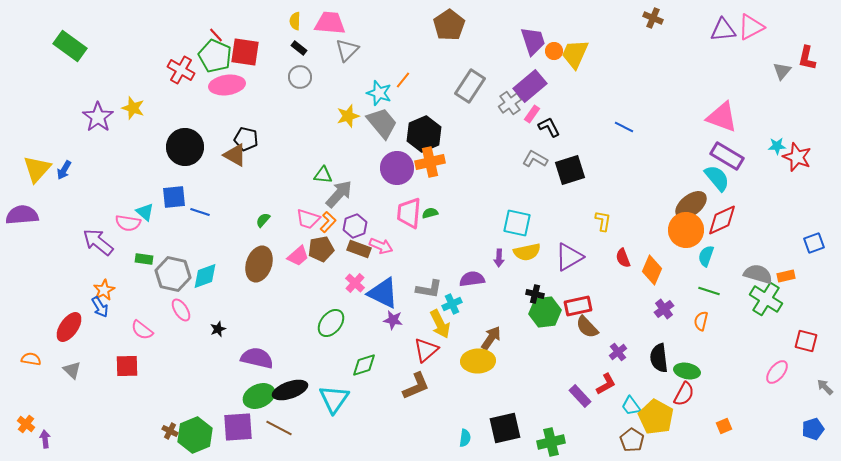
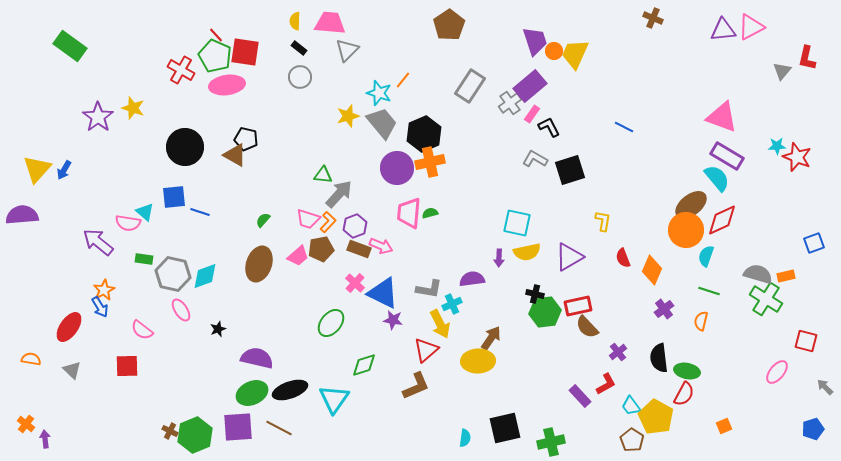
purple trapezoid at (533, 41): moved 2 px right
green ellipse at (259, 396): moved 7 px left, 3 px up
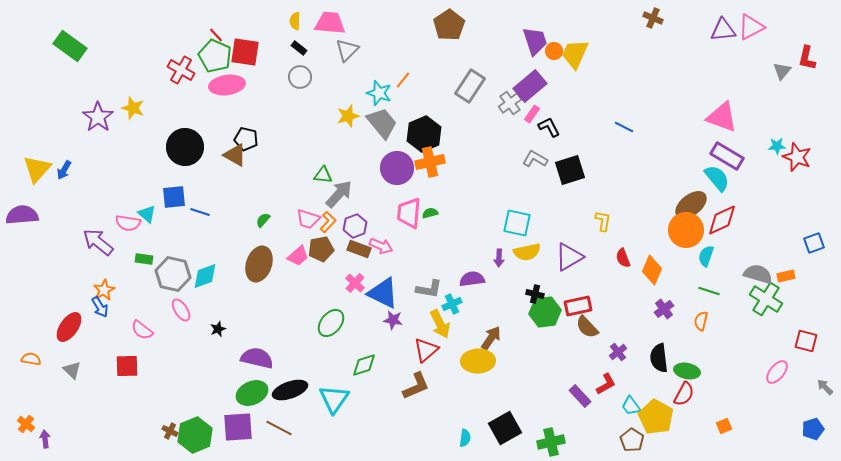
cyan triangle at (145, 212): moved 2 px right, 2 px down
black square at (505, 428): rotated 16 degrees counterclockwise
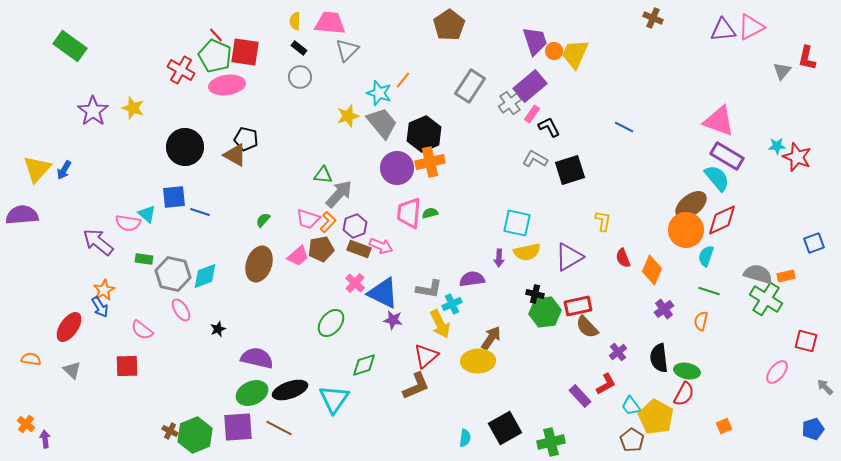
purple star at (98, 117): moved 5 px left, 6 px up
pink triangle at (722, 117): moved 3 px left, 4 px down
red triangle at (426, 350): moved 6 px down
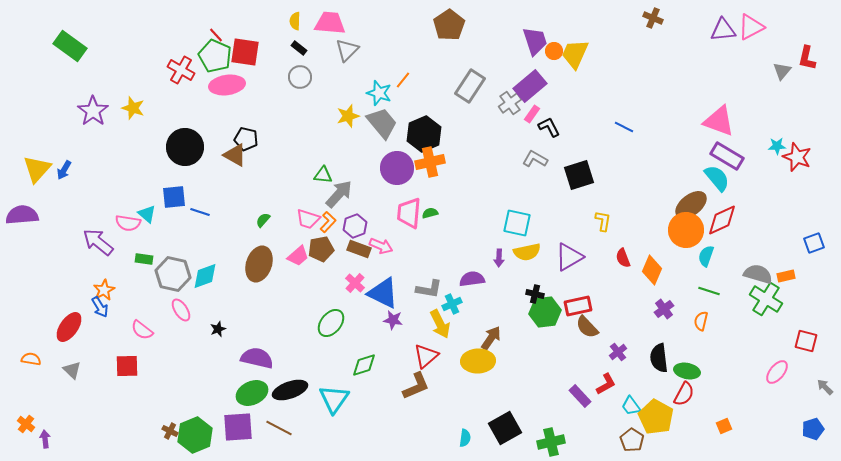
black square at (570, 170): moved 9 px right, 5 px down
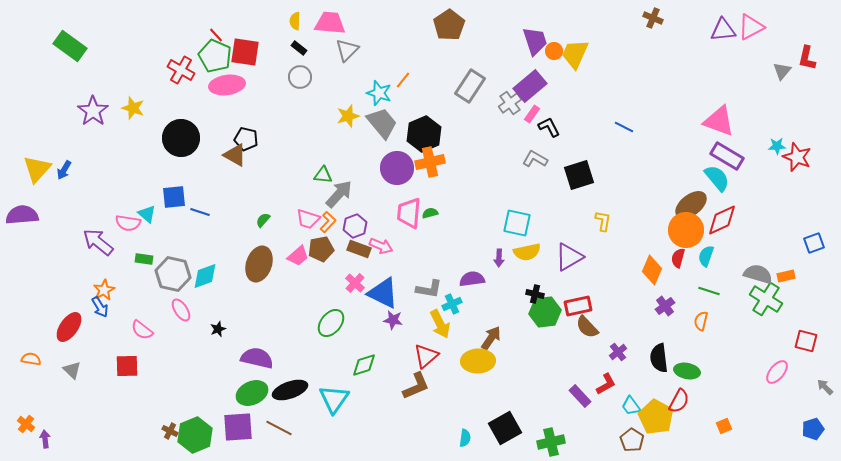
black circle at (185, 147): moved 4 px left, 9 px up
red semicircle at (623, 258): moved 55 px right; rotated 36 degrees clockwise
purple cross at (664, 309): moved 1 px right, 3 px up
red semicircle at (684, 394): moved 5 px left, 7 px down
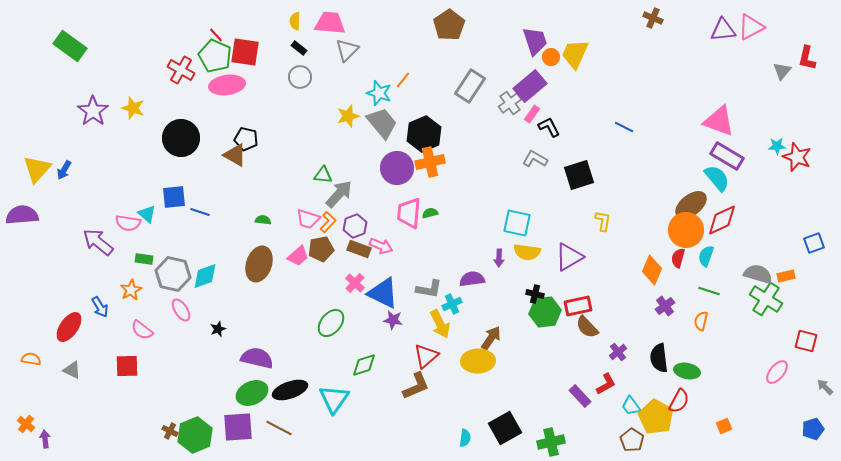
orange circle at (554, 51): moved 3 px left, 6 px down
green semicircle at (263, 220): rotated 56 degrees clockwise
yellow semicircle at (527, 252): rotated 20 degrees clockwise
orange star at (104, 290): moved 27 px right
gray triangle at (72, 370): rotated 18 degrees counterclockwise
